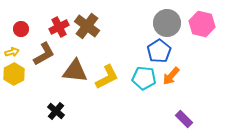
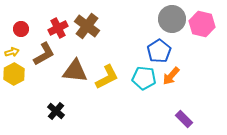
gray circle: moved 5 px right, 4 px up
red cross: moved 1 px left, 1 px down
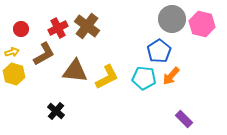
yellow hexagon: rotated 15 degrees counterclockwise
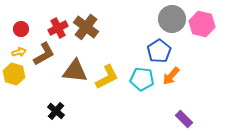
brown cross: moved 1 px left, 1 px down
yellow arrow: moved 7 px right
cyan pentagon: moved 2 px left, 1 px down
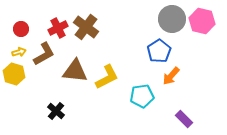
pink hexagon: moved 3 px up
cyan pentagon: moved 17 px down; rotated 15 degrees counterclockwise
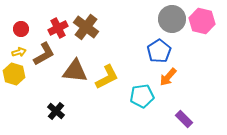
orange arrow: moved 3 px left, 1 px down
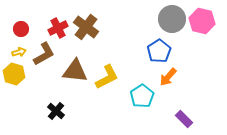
cyan pentagon: rotated 25 degrees counterclockwise
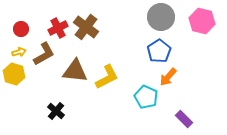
gray circle: moved 11 px left, 2 px up
cyan pentagon: moved 4 px right, 1 px down; rotated 15 degrees counterclockwise
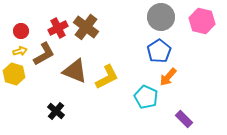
red circle: moved 2 px down
yellow arrow: moved 1 px right, 1 px up
brown triangle: rotated 16 degrees clockwise
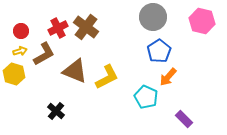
gray circle: moved 8 px left
